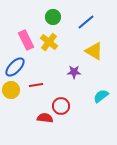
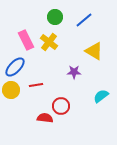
green circle: moved 2 px right
blue line: moved 2 px left, 2 px up
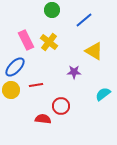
green circle: moved 3 px left, 7 px up
cyan semicircle: moved 2 px right, 2 px up
red semicircle: moved 2 px left, 1 px down
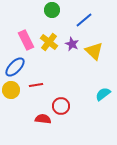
yellow triangle: rotated 12 degrees clockwise
purple star: moved 2 px left, 28 px up; rotated 24 degrees clockwise
